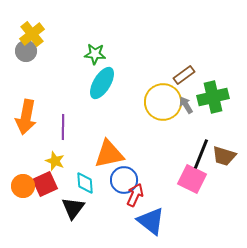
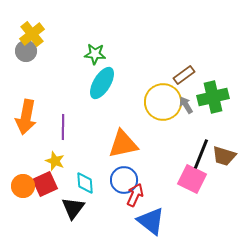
orange triangle: moved 14 px right, 10 px up
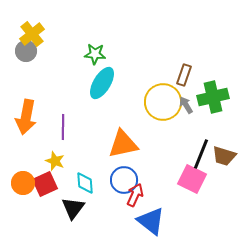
brown rectangle: rotated 35 degrees counterclockwise
orange circle: moved 3 px up
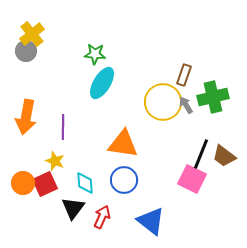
orange triangle: rotated 20 degrees clockwise
brown trapezoid: rotated 20 degrees clockwise
red arrow: moved 33 px left, 22 px down
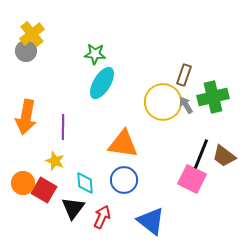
red square: moved 1 px left, 6 px down; rotated 35 degrees counterclockwise
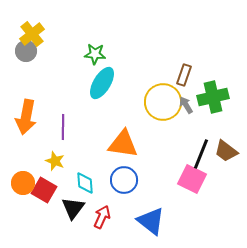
brown trapezoid: moved 2 px right, 5 px up
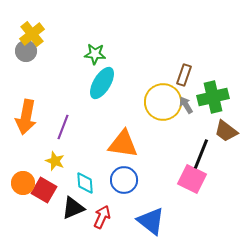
purple line: rotated 20 degrees clockwise
brown trapezoid: moved 20 px up
black triangle: rotated 30 degrees clockwise
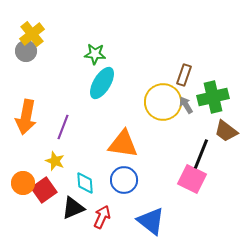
red square: rotated 25 degrees clockwise
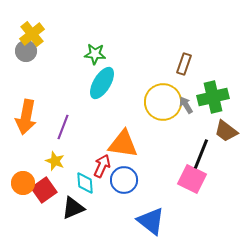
brown rectangle: moved 11 px up
red arrow: moved 51 px up
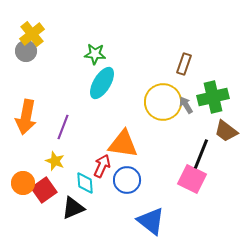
blue circle: moved 3 px right
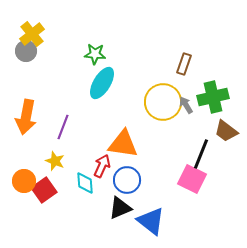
orange circle: moved 1 px right, 2 px up
black triangle: moved 47 px right
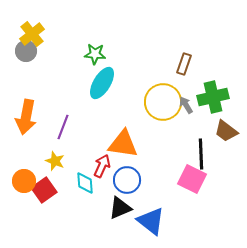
black line: rotated 24 degrees counterclockwise
